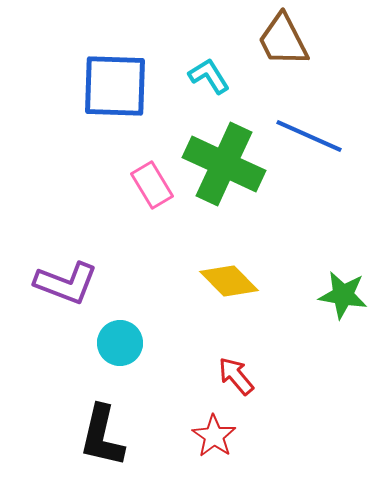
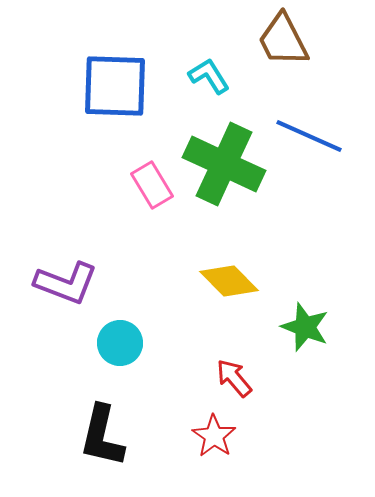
green star: moved 38 px left, 32 px down; rotated 12 degrees clockwise
red arrow: moved 2 px left, 2 px down
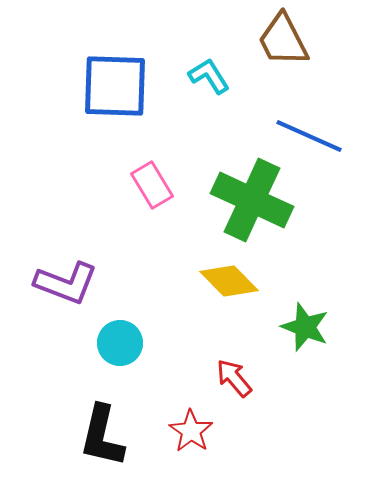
green cross: moved 28 px right, 36 px down
red star: moved 23 px left, 5 px up
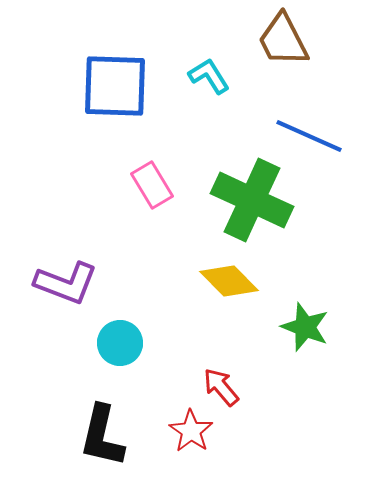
red arrow: moved 13 px left, 9 px down
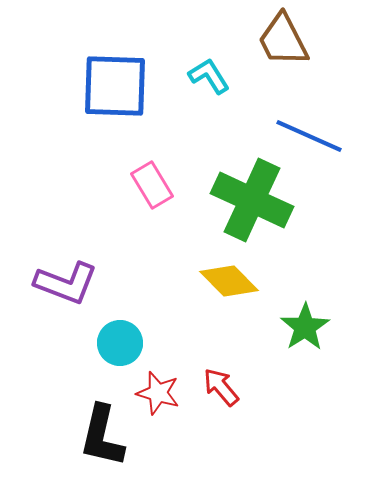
green star: rotated 18 degrees clockwise
red star: moved 33 px left, 38 px up; rotated 18 degrees counterclockwise
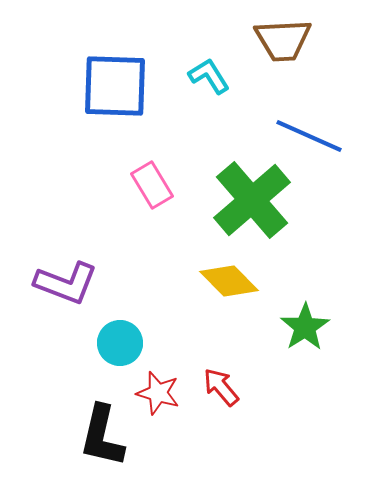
brown trapezoid: rotated 66 degrees counterclockwise
green cross: rotated 24 degrees clockwise
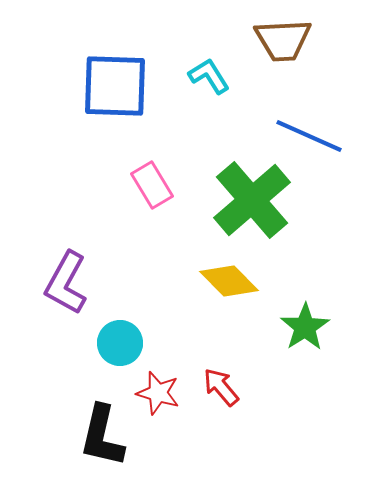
purple L-shape: rotated 98 degrees clockwise
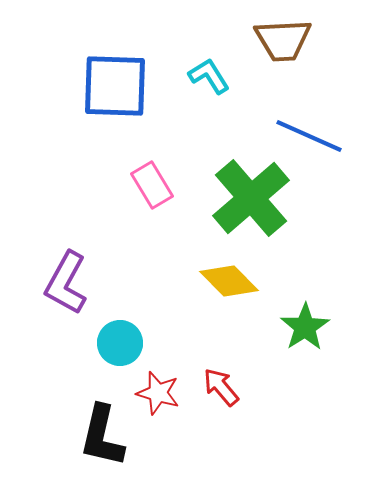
green cross: moved 1 px left, 2 px up
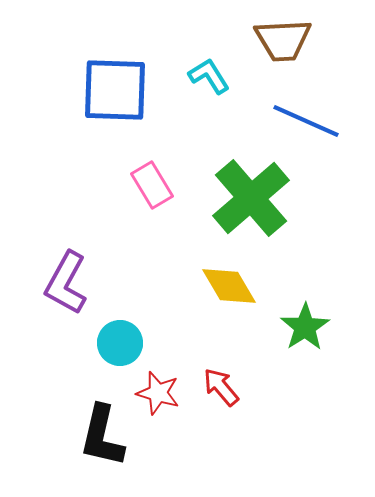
blue square: moved 4 px down
blue line: moved 3 px left, 15 px up
yellow diamond: moved 5 px down; rotated 14 degrees clockwise
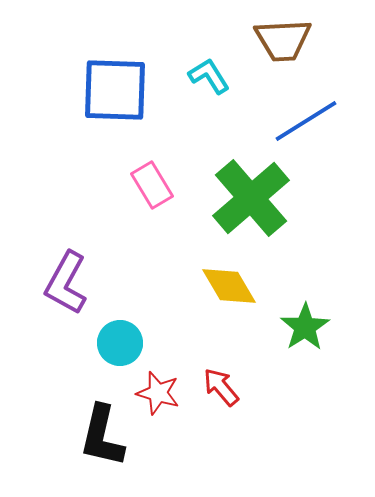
blue line: rotated 56 degrees counterclockwise
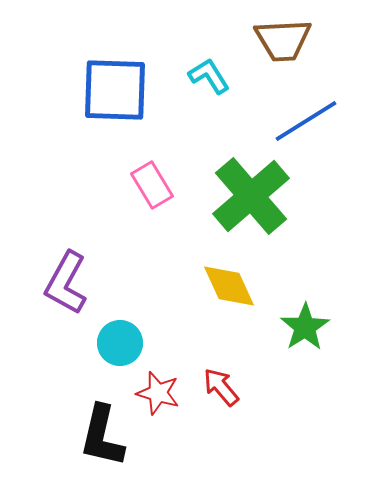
green cross: moved 2 px up
yellow diamond: rotated 6 degrees clockwise
